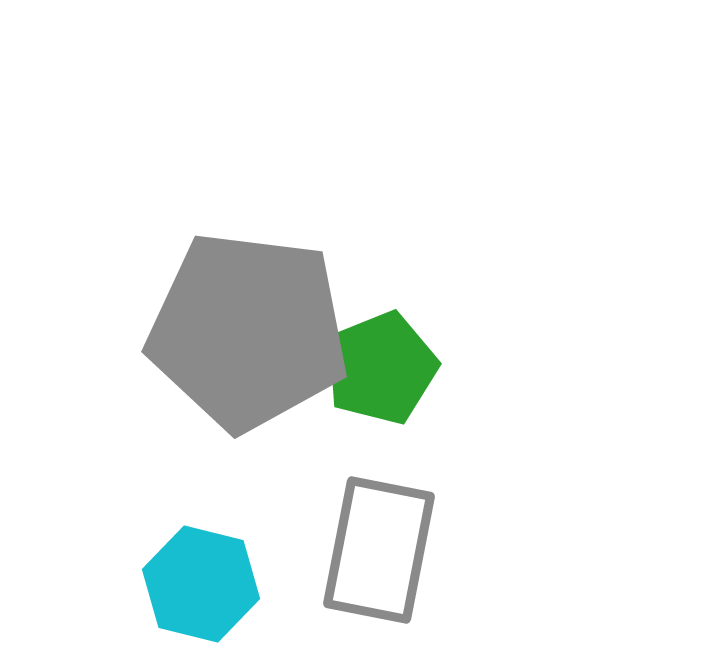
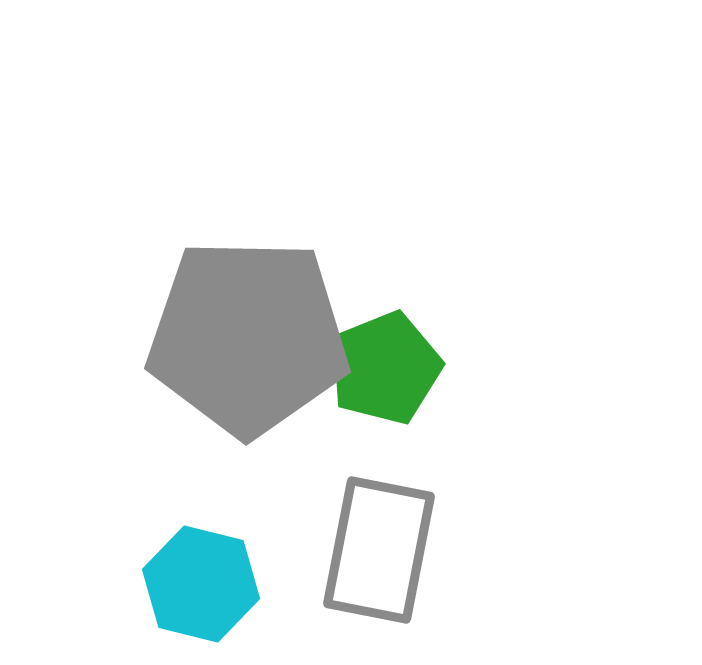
gray pentagon: moved 6 px down; rotated 6 degrees counterclockwise
green pentagon: moved 4 px right
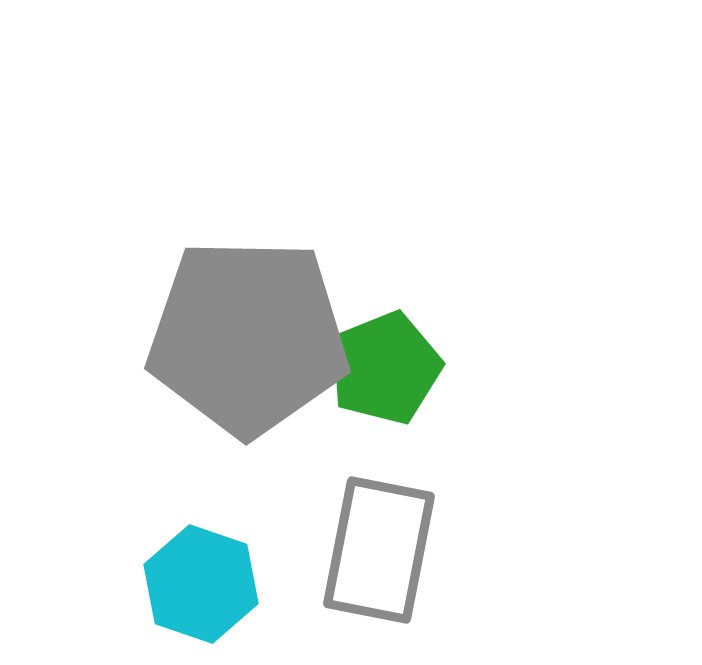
cyan hexagon: rotated 5 degrees clockwise
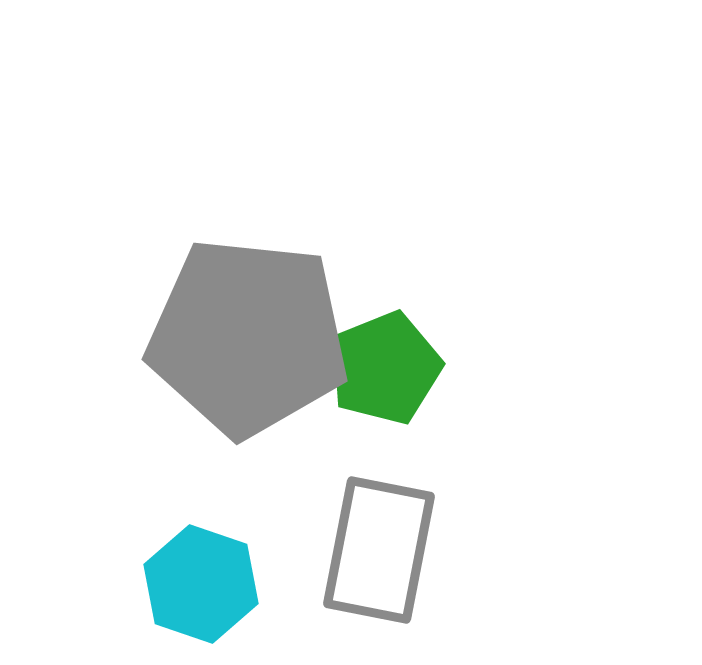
gray pentagon: rotated 5 degrees clockwise
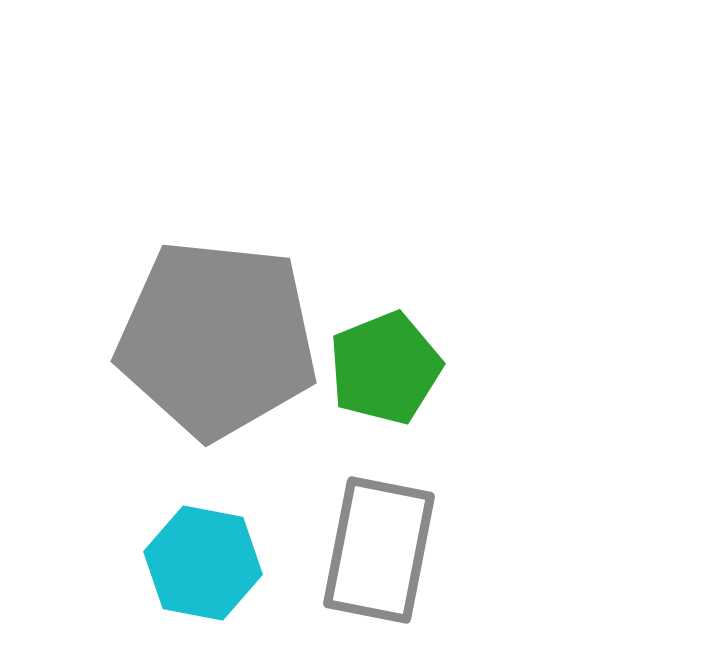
gray pentagon: moved 31 px left, 2 px down
cyan hexagon: moved 2 px right, 21 px up; rotated 8 degrees counterclockwise
